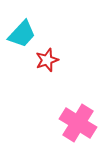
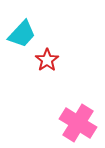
red star: rotated 15 degrees counterclockwise
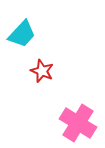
red star: moved 5 px left, 11 px down; rotated 15 degrees counterclockwise
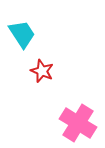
cyan trapezoid: rotated 76 degrees counterclockwise
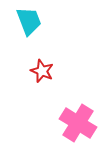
cyan trapezoid: moved 7 px right, 13 px up; rotated 12 degrees clockwise
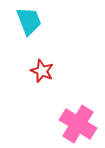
pink cross: moved 1 px down
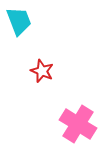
cyan trapezoid: moved 10 px left
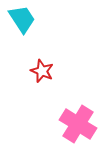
cyan trapezoid: moved 3 px right, 2 px up; rotated 12 degrees counterclockwise
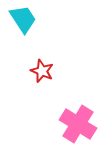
cyan trapezoid: moved 1 px right
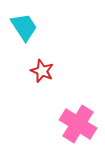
cyan trapezoid: moved 1 px right, 8 px down
